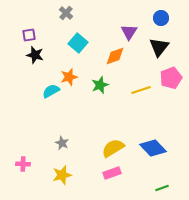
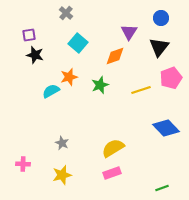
blue diamond: moved 13 px right, 20 px up
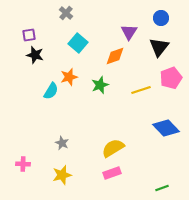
cyan semicircle: rotated 150 degrees clockwise
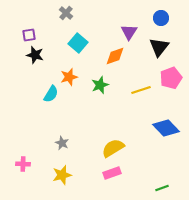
cyan semicircle: moved 3 px down
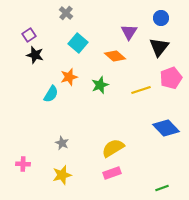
purple square: rotated 24 degrees counterclockwise
orange diamond: rotated 60 degrees clockwise
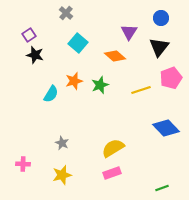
orange star: moved 5 px right, 4 px down
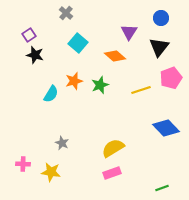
yellow star: moved 11 px left, 3 px up; rotated 24 degrees clockwise
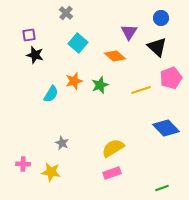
purple square: rotated 24 degrees clockwise
black triangle: moved 2 px left; rotated 25 degrees counterclockwise
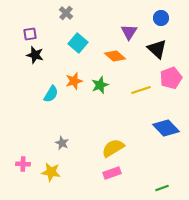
purple square: moved 1 px right, 1 px up
black triangle: moved 2 px down
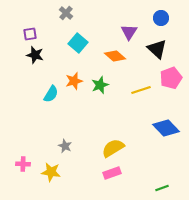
gray star: moved 3 px right, 3 px down
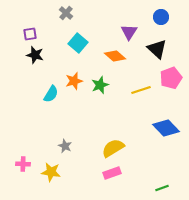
blue circle: moved 1 px up
